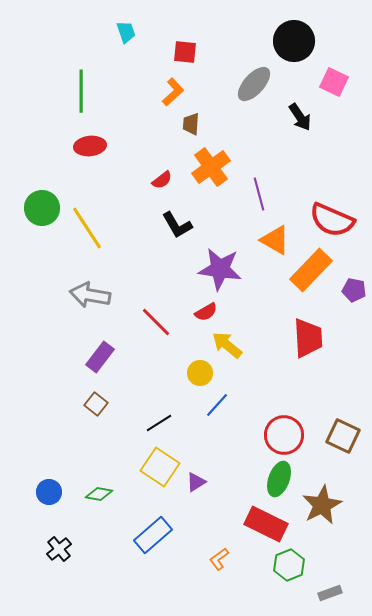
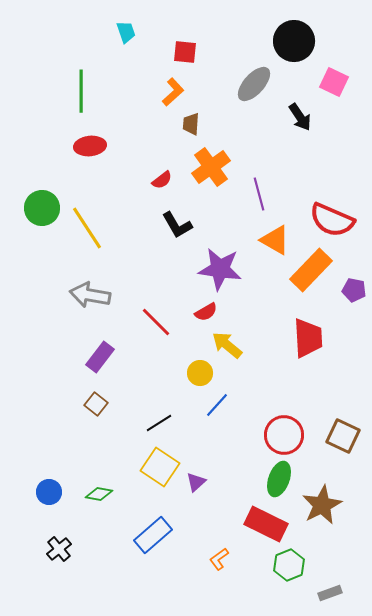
purple triangle at (196, 482): rotated 10 degrees counterclockwise
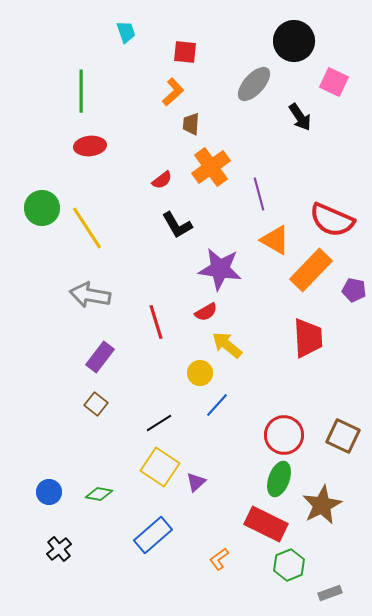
red line at (156, 322): rotated 28 degrees clockwise
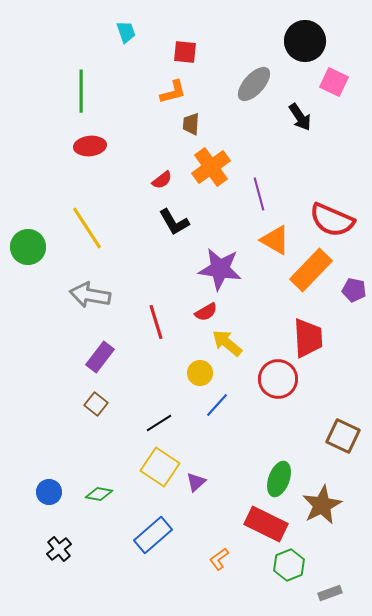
black circle at (294, 41): moved 11 px right
orange L-shape at (173, 92): rotated 28 degrees clockwise
green circle at (42, 208): moved 14 px left, 39 px down
black L-shape at (177, 225): moved 3 px left, 3 px up
yellow arrow at (227, 345): moved 2 px up
red circle at (284, 435): moved 6 px left, 56 px up
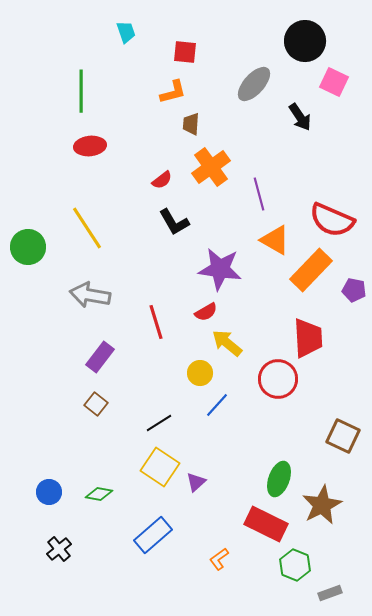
green hexagon at (289, 565): moved 6 px right; rotated 16 degrees counterclockwise
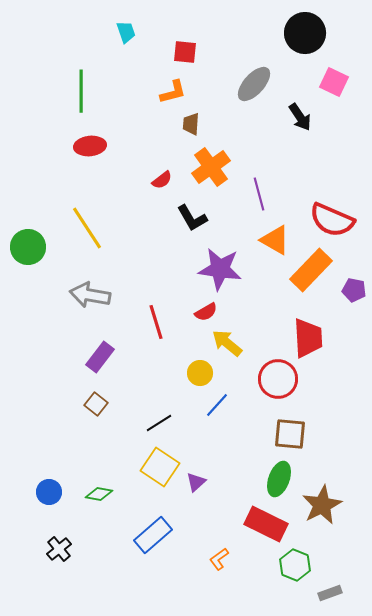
black circle at (305, 41): moved 8 px up
black L-shape at (174, 222): moved 18 px right, 4 px up
brown square at (343, 436): moved 53 px left, 2 px up; rotated 20 degrees counterclockwise
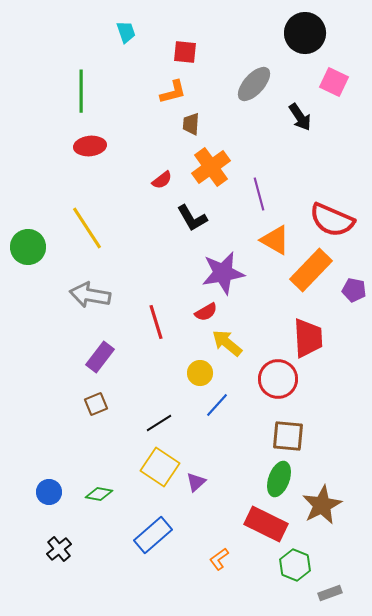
purple star at (220, 269): moved 3 px right, 4 px down; rotated 18 degrees counterclockwise
brown square at (96, 404): rotated 30 degrees clockwise
brown square at (290, 434): moved 2 px left, 2 px down
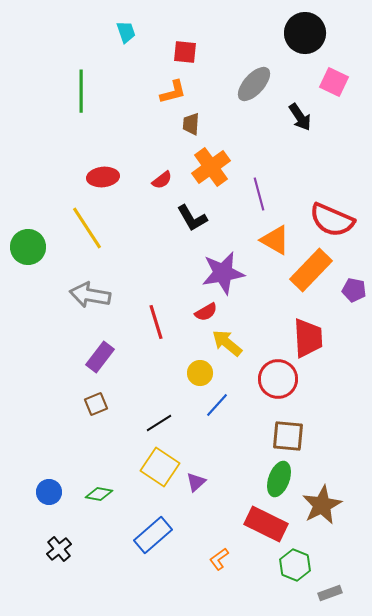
red ellipse at (90, 146): moved 13 px right, 31 px down
